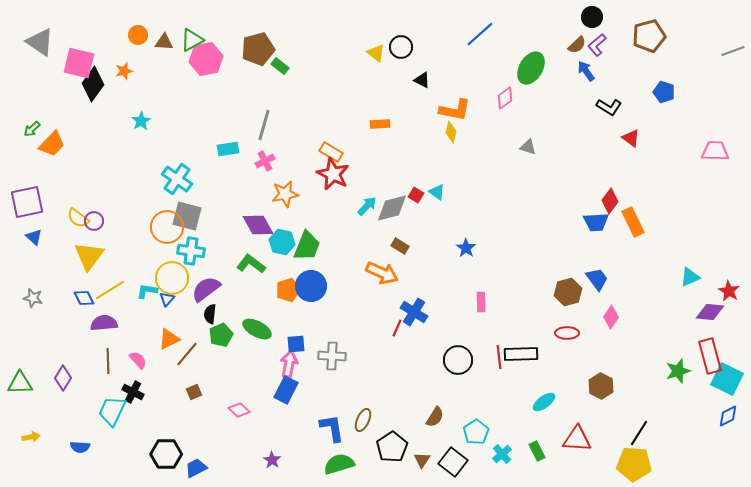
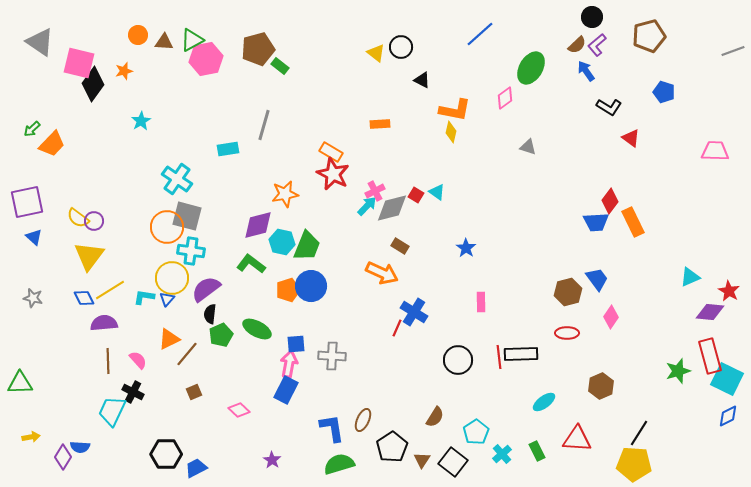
pink cross at (265, 161): moved 110 px right, 30 px down
purple diamond at (258, 225): rotated 76 degrees counterclockwise
cyan L-shape at (147, 291): moved 3 px left, 6 px down
purple diamond at (63, 378): moved 79 px down
brown hexagon at (601, 386): rotated 10 degrees clockwise
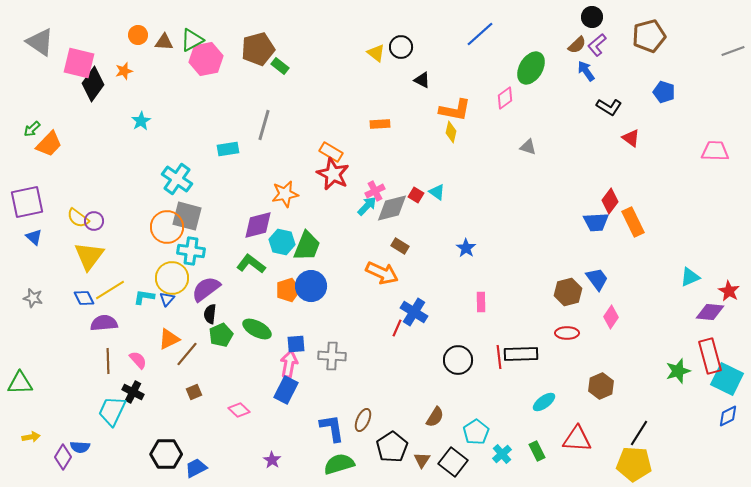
orange trapezoid at (52, 144): moved 3 px left
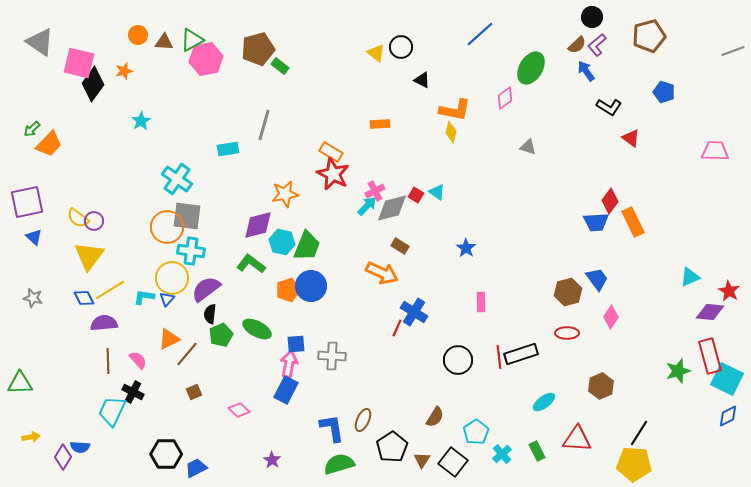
gray square at (187, 216): rotated 8 degrees counterclockwise
black rectangle at (521, 354): rotated 16 degrees counterclockwise
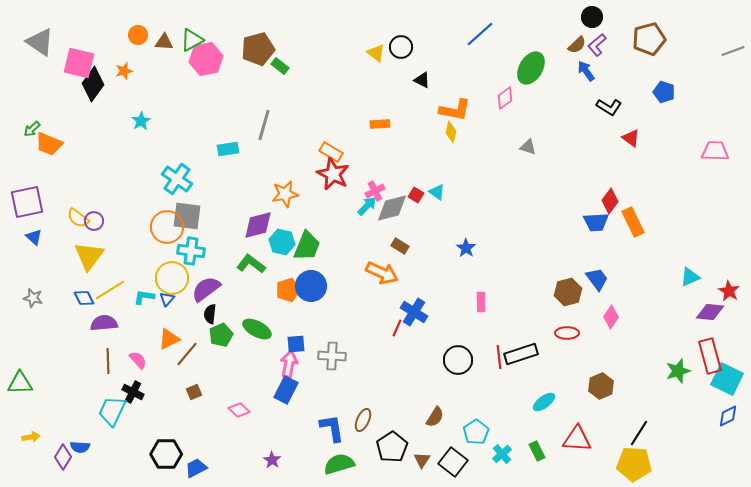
brown pentagon at (649, 36): moved 3 px down
orange trapezoid at (49, 144): rotated 68 degrees clockwise
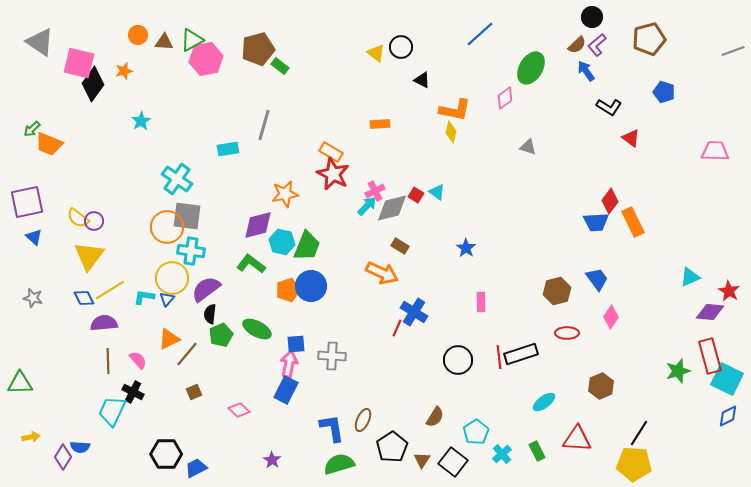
brown hexagon at (568, 292): moved 11 px left, 1 px up
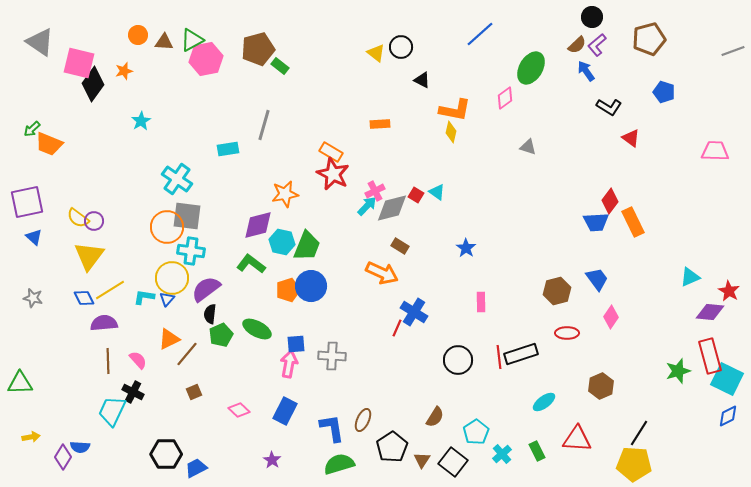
blue rectangle at (286, 390): moved 1 px left, 21 px down
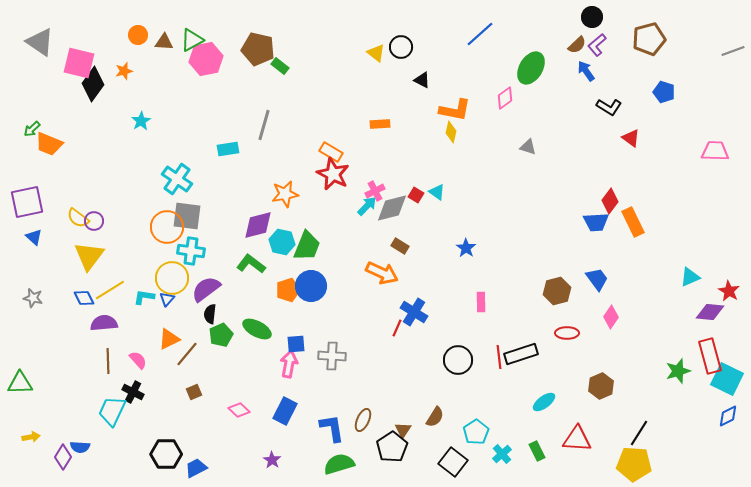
brown pentagon at (258, 49): rotated 28 degrees clockwise
brown triangle at (422, 460): moved 19 px left, 30 px up
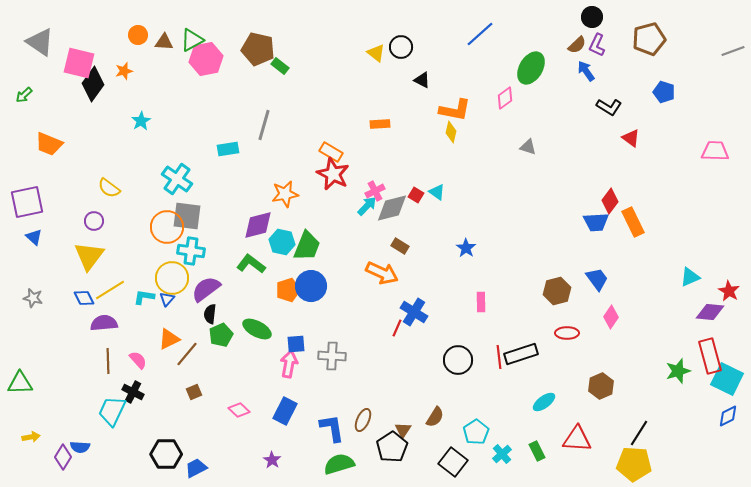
purple L-shape at (597, 45): rotated 25 degrees counterclockwise
green arrow at (32, 129): moved 8 px left, 34 px up
yellow semicircle at (78, 218): moved 31 px right, 30 px up
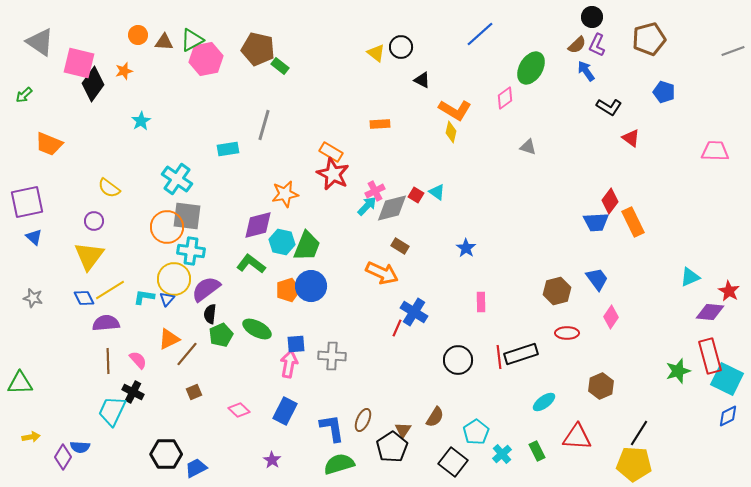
orange L-shape at (455, 110): rotated 20 degrees clockwise
yellow circle at (172, 278): moved 2 px right, 1 px down
purple semicircle at (104, 323): moved 2 px right
red triangle at (577, 439): moved 2 px up
